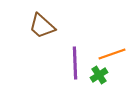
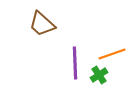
brown trapezoid: moved 2 px up
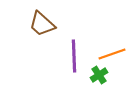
purple line: moved 1 px left, 7 px up
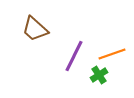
brown trapezoid: moved 7 px left, 5 px down
purple line: rotated 28 degrees clockwise
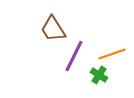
brown trapezoid: moved 18 px right; rotated 16 degrees clockwise
green cross: rotated 24 degrees counterclockwise
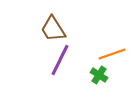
purple line: moved 14 px left, 4 px down
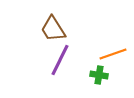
orange line: moved 1 px right
green cross: rotated 24 degrees counterclockwise
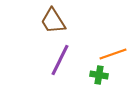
brown trapezoid: moved 8 px up
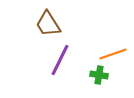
brown trapezoid: moved 5 px left, 3 px down
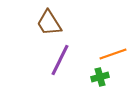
brown trapezoid: moved 1 px right, 1 px up
green cross: moved 1 px right, 2 px down; rotated 24 degrees counterclockwise
